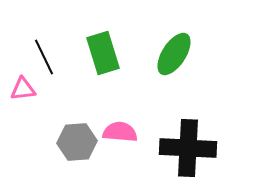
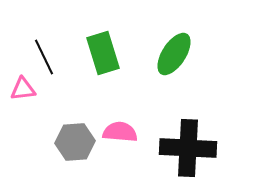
gray hexagon: moved 2 px left
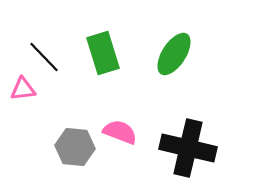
black line: rotated 18 degrees counterclockwise
pink semicircle: rotated 16 degrees clockwise
gray hexagon: moved 5 px down; rotated 9 degrees clockwise
black cross: rotated 10 degrees clockwise
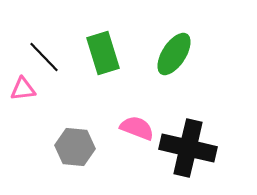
pink semicircle: moved 17 px right, 4 px up
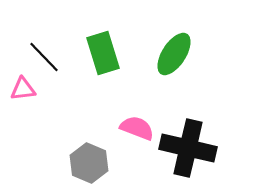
gray hexagon: moved 14 px right, 16 px down; rotated 18 degrees clockwise
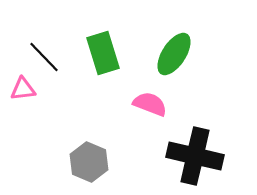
pink semicircle: moved 13 px right, 24 px up
black cross: moved 7 px right, 8 px down
gray hexagon: moved 1 px up
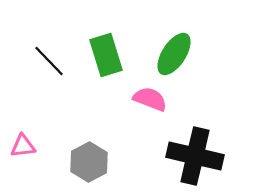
green rectangle: moved 3 px right, 2 px down
black line: moved 5 px right, 4 px down
pink triangle: moved 57 px down
pink semicircle: moved 5 px up
gray hexagon: rotated 9 degrees clockwise
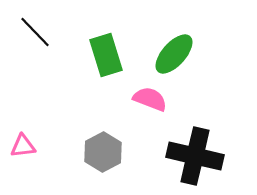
green ellipse: rotated 9 degrees clockwise
black line: moved 14 px left, 29 px up
gray hexagon: moved 14 px right, 10 px up
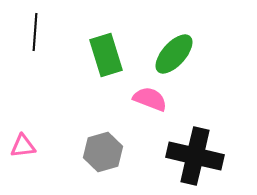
black line: rotated 48 degrees clockwise
gray hexagon: rotated 12 degrees clockwise
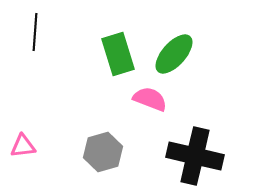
green rectangle: moved 12 px right, 1 px up
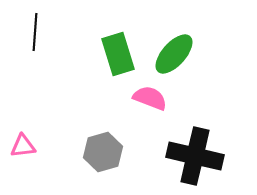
pink semicircle: moved 1 px up
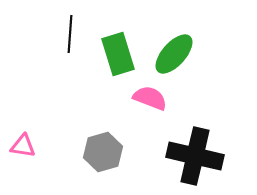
black line: moved 35 px right, 2 px down
pink triangle: rotated 16 degrees clockwise
